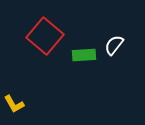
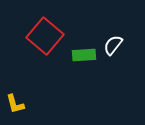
white semicircle: moved 1 px left
yellow L-shape: moved 1 px right; rotated 15 degrees clockwise
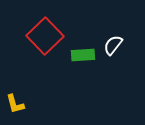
red square: rotated 6 degrees clockwise
green rectangle: moved 1 px left
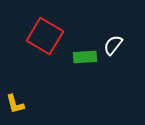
red square: rotated 15 degrees counterclockwise
green rectangle: moved 2 px right, 2 px down
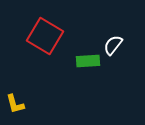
green rectangle: moved 3 px right, 4 px down
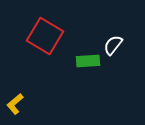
yellow L-shape: rotated 65 degrees clockwise
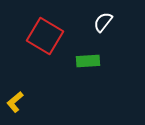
white semicircle: moved 10 px left, 23 px up
yellow L-shape: moved 2 px up
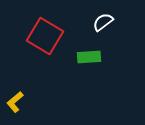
white semicircle: rotated 15 degrees clockwise
green rectangle: moved 1 px right, 4 px up
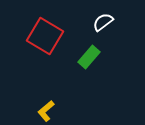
green rectangle: rotated 45 degrees counterclockwise
yellow L-shape: moved 31 px right, 9 px down
